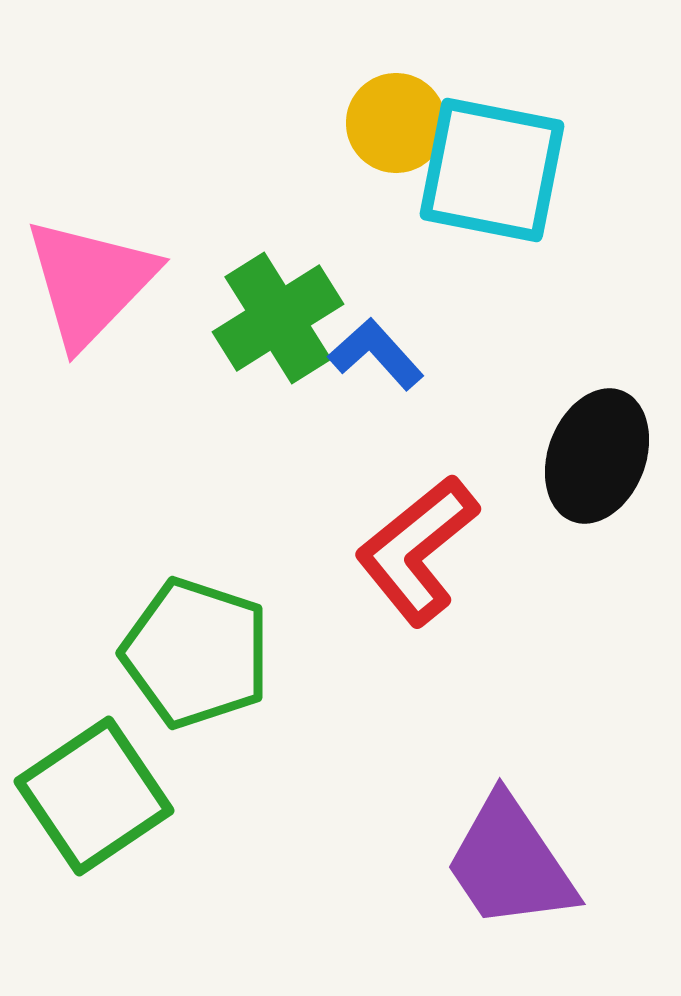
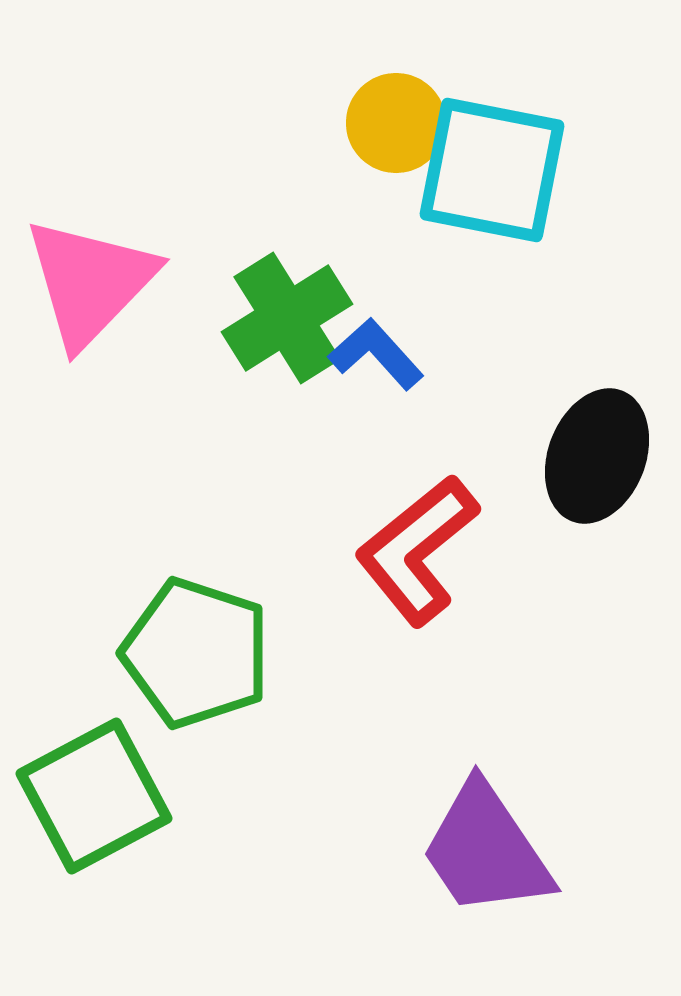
green cross: moved 9 px right
green square: rotated 6 degrees clockwise
purple trapezoid: moved 24 px left, 13 px up
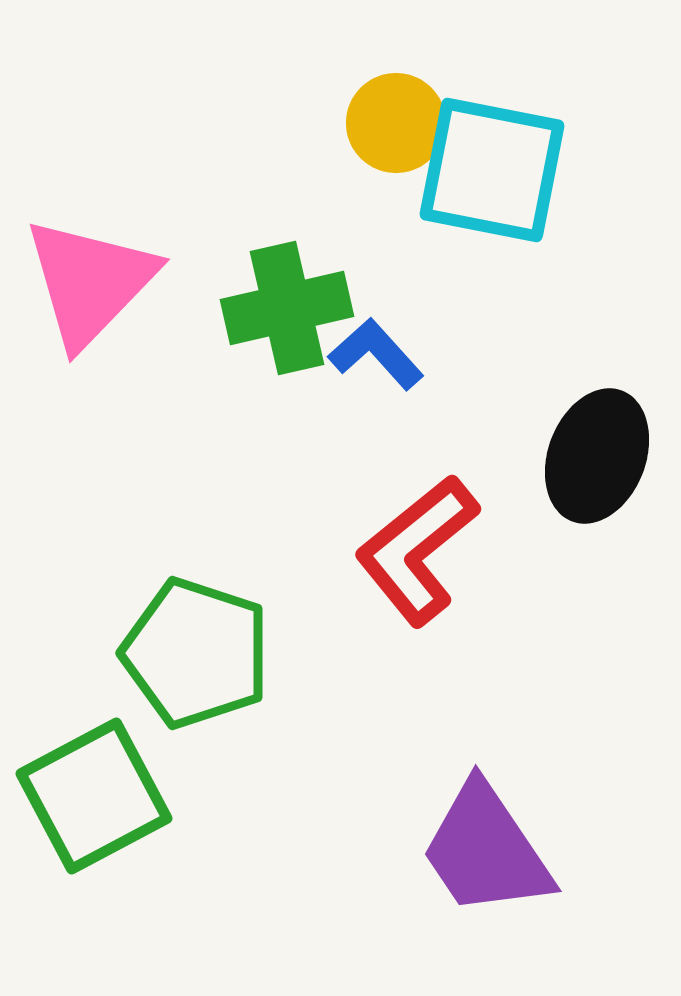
green cross: moved 10 px up; rotated 19 degrees clockwise
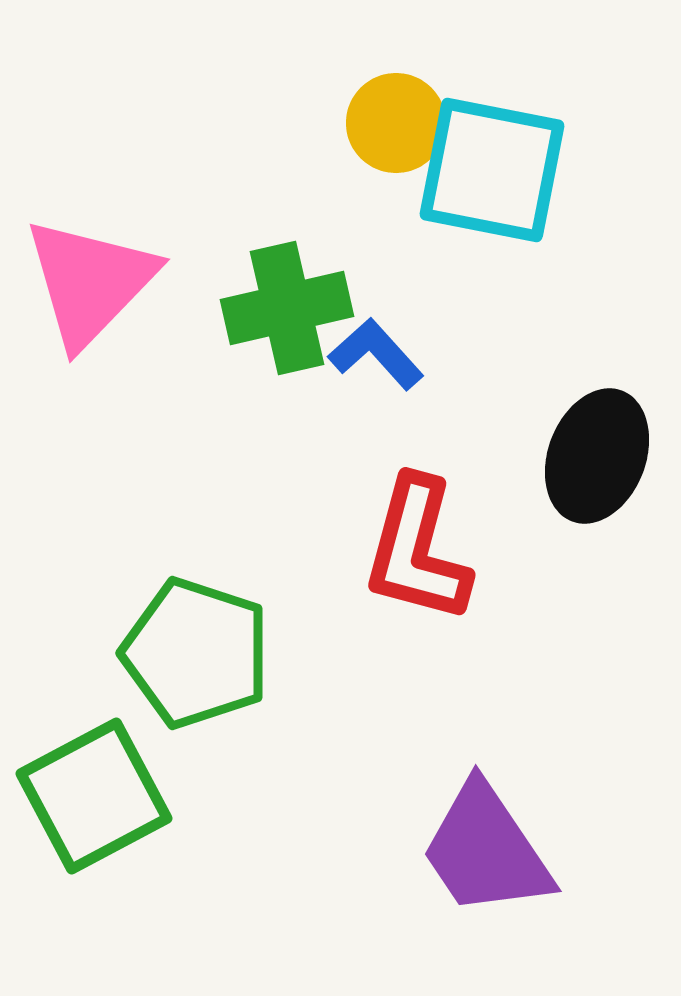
red L-shape: rotated 36 degrees counterclockwise
